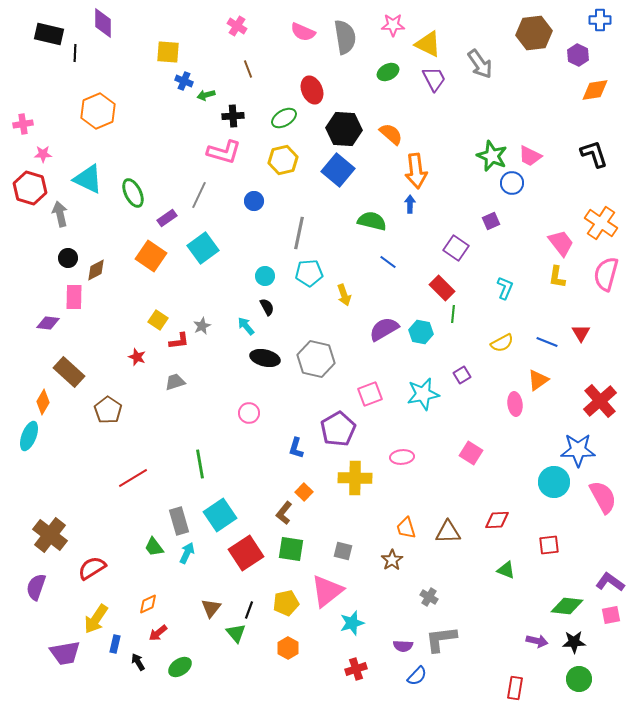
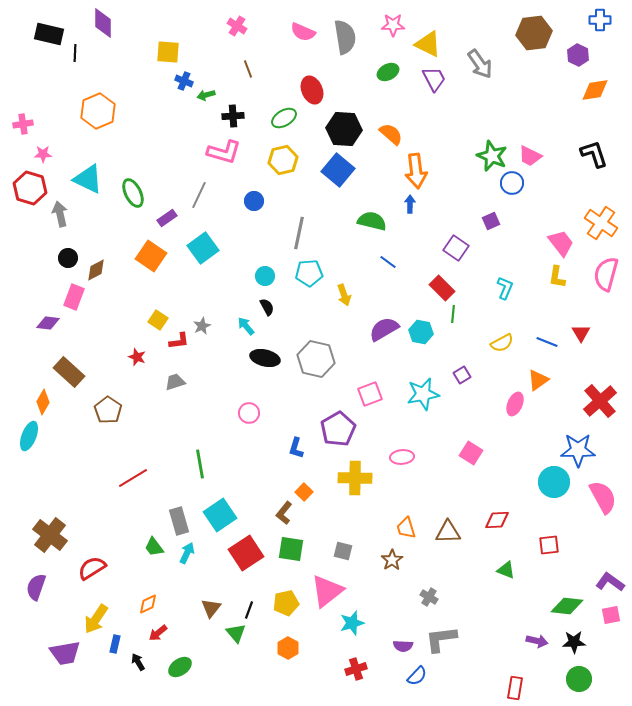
pink rectangle at (74, 297): rotated 20 degrees clockwise
pink ellipse at (515, 404): rotated 30 degrees clockwise
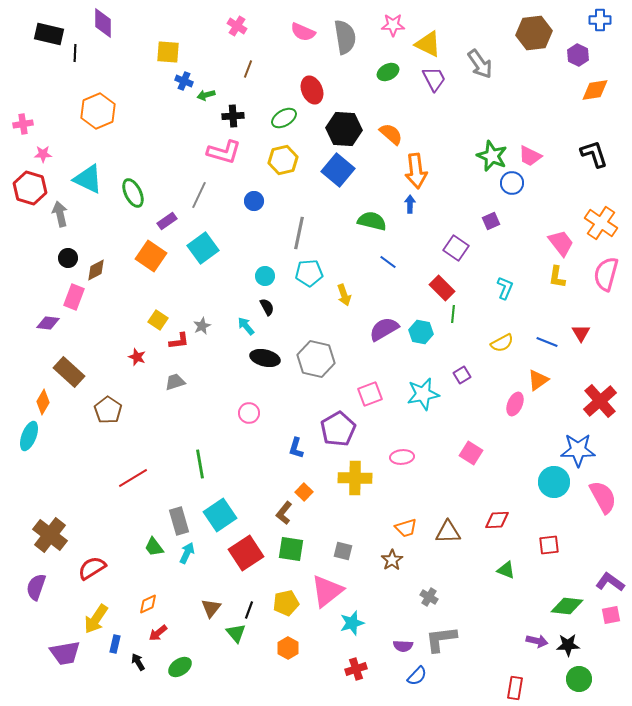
brown line at (248, 69): rotated 42 degrees clockwise
purple rectangle at (167, 218): moved 3 px down
orange trapezoid at (406, 528): rotated 90 degrees counterclockwise
black star at (574, 642): moved 6 px left, 3 px down
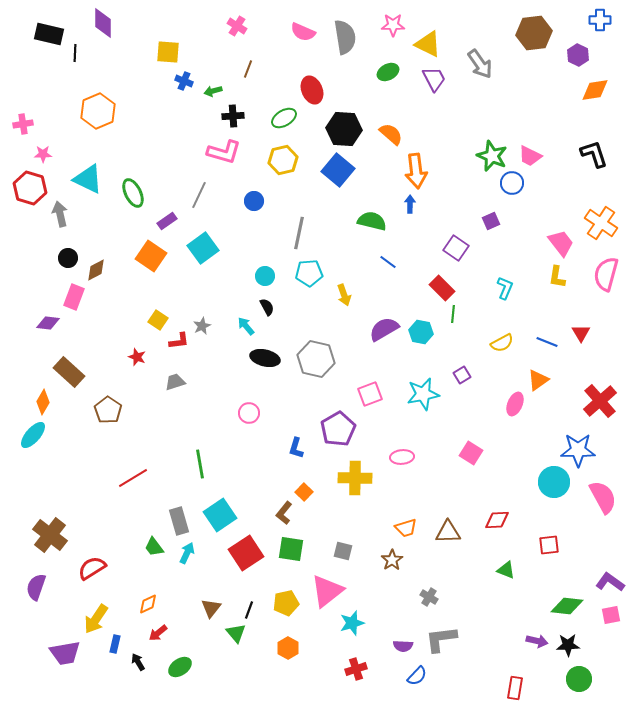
green arrow at (206, 95): moved 7 px right, 4 px up
cyan ellipse at (29, 436): moved 4 px right, 1 px up; rotated 20 degrees clockwise
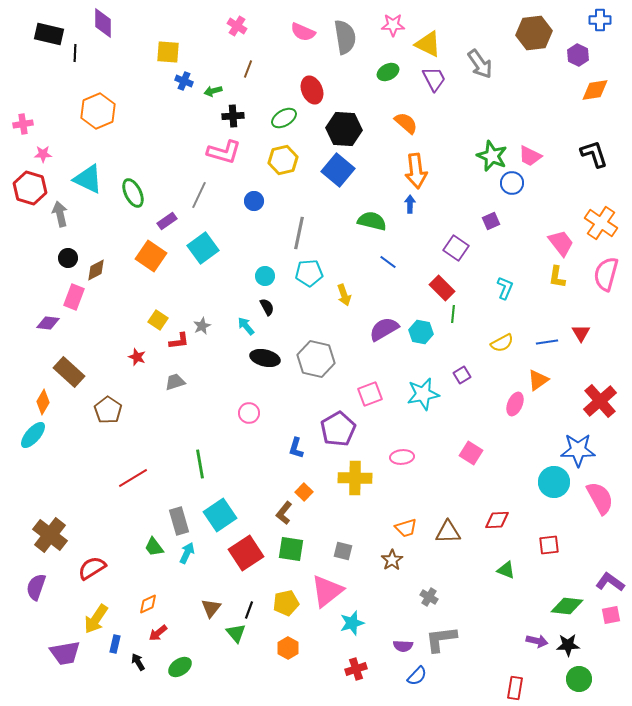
orange semicircle at (391, 134): moved 15 px right, 11 px up
blue line at (547, 342): rotated 30 degrees counterclockwise
pink semicircle at (603, 497): moved 3 px left, 1 px down
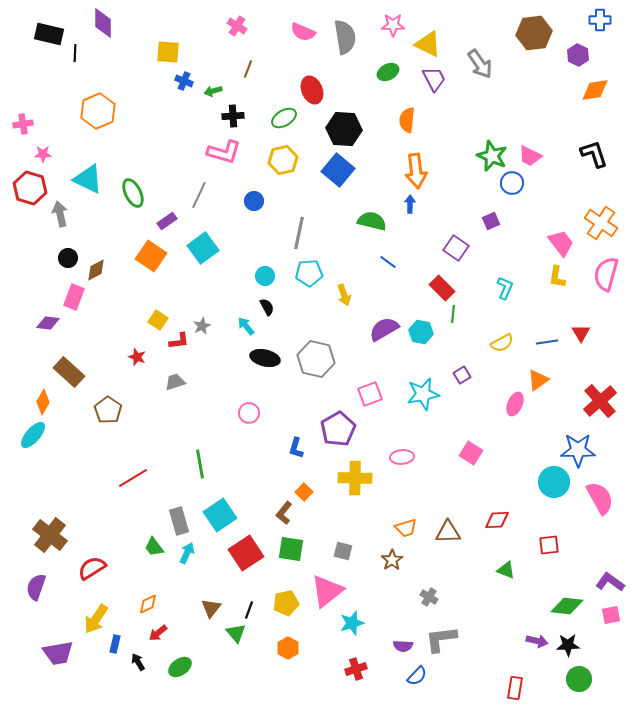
orange semicircle at (406, 123): moved 1 px right, 3 px up; rotated 125 degrees counterclockwise
purple trapezoid at (65, 653): moved 7 px left
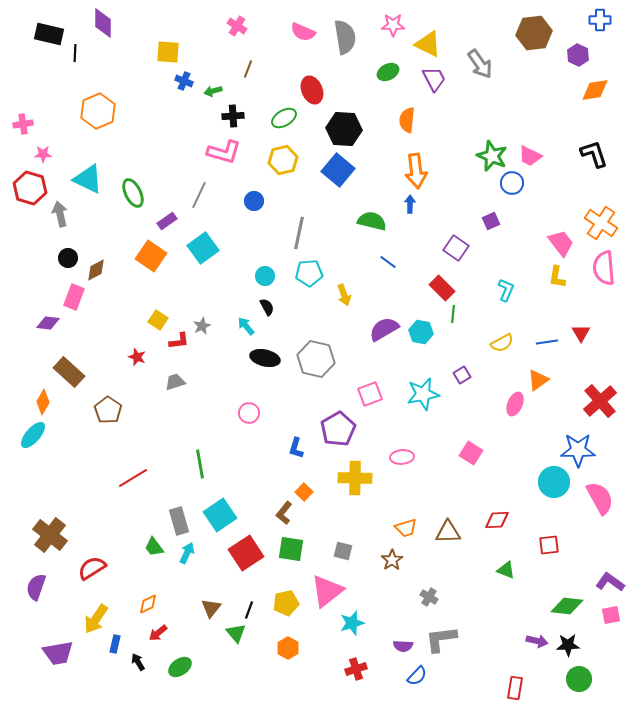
pink semicircle at (606, 274): moved 2 px left, 6 px up; rotated 20 degrees counterclockwise
cyan L-shape at (505, 288): moved 1 px right, 2 px down
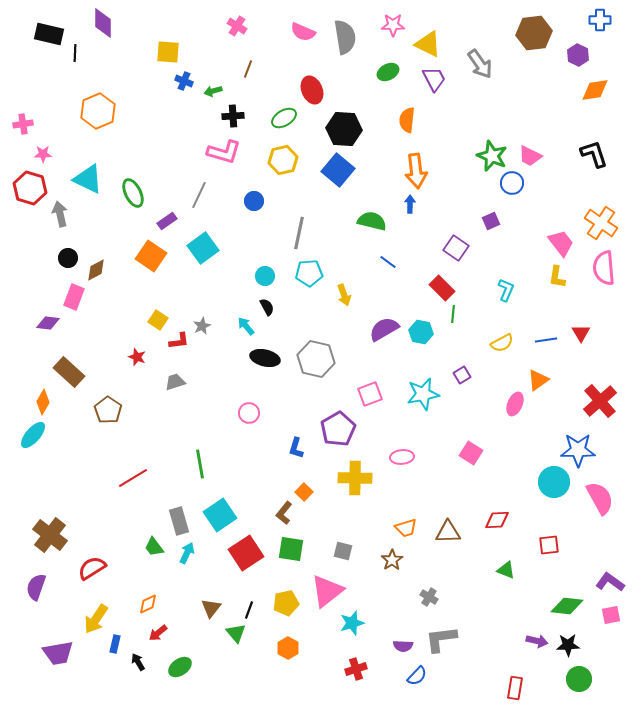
blue line at (547, 342): moved 1 px left, 2 px up
